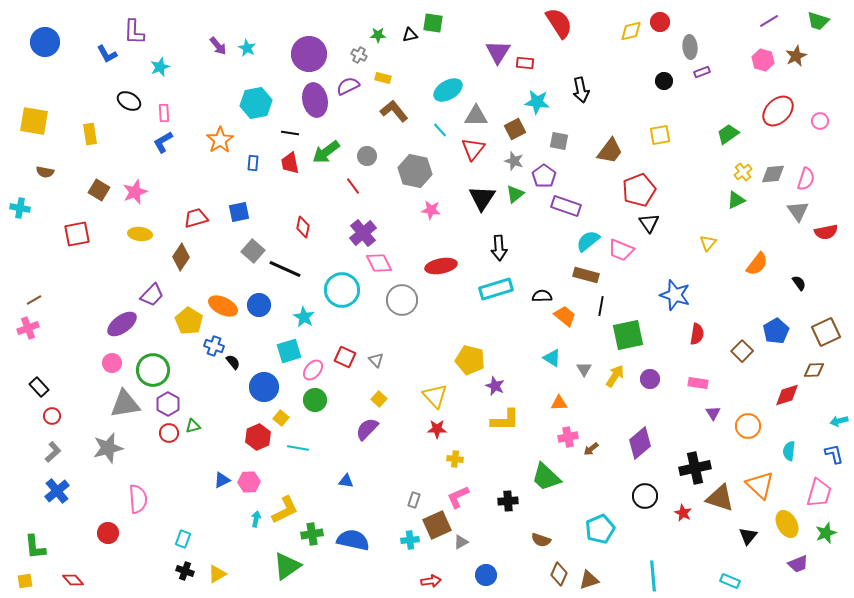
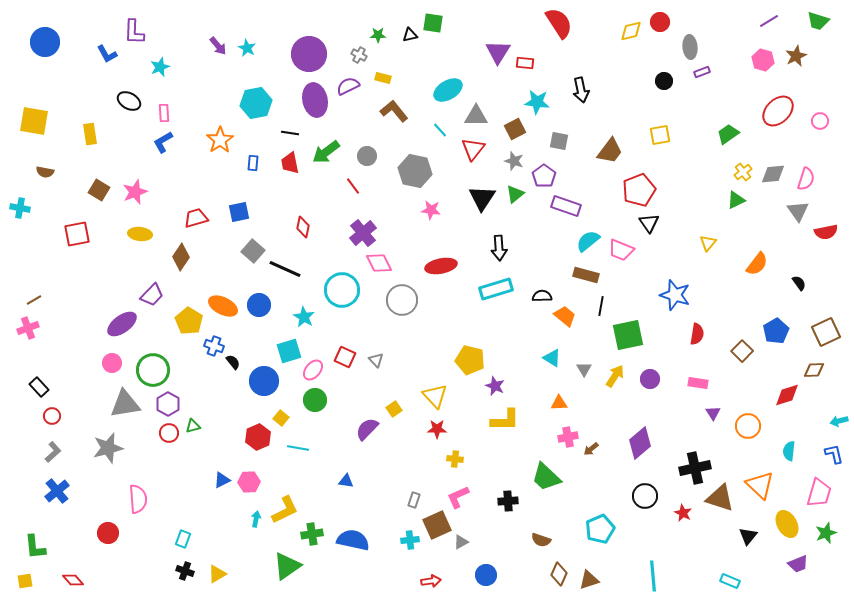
blue circle at (264, 387): moved 6 px up
yellow square at (379, 399): moved 15 px right, 10 px down; rotated 14 degrees clockwise
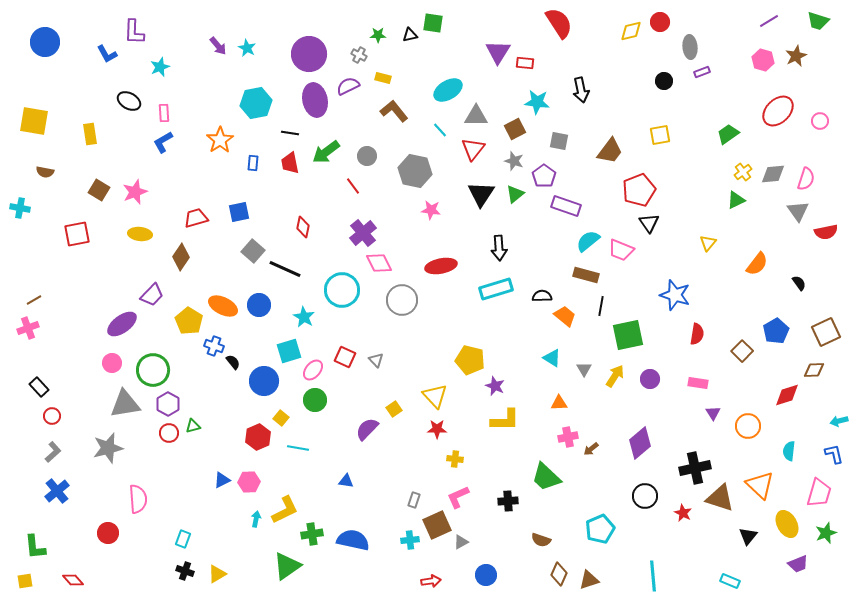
black triangle at (482, 198): moved 1 px left, 4 px up
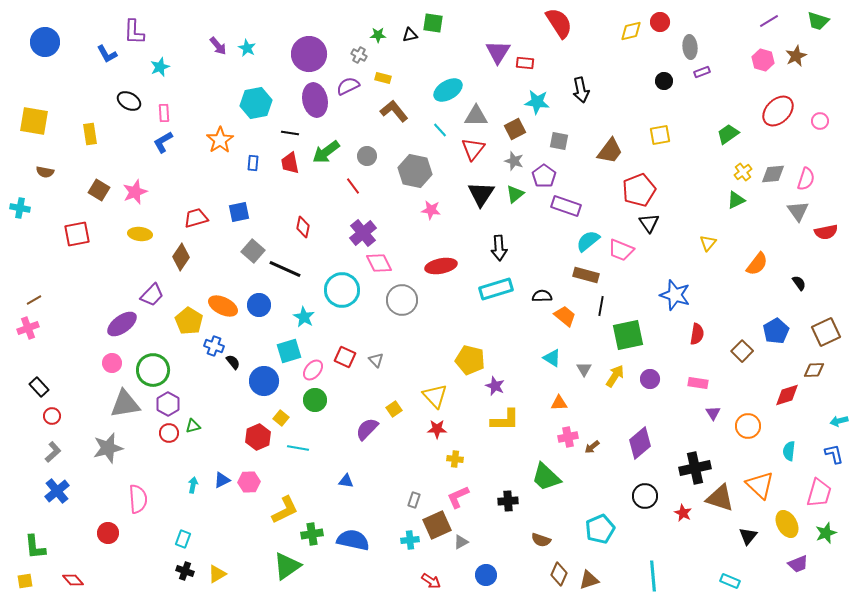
brown arrow at (591, 449): moved 1 px right, 2 px up
cyan arrow at (256, 519): moved 63 px left, 34 px up
red arrow at (431, 581): rotated 42 degrees clockwise
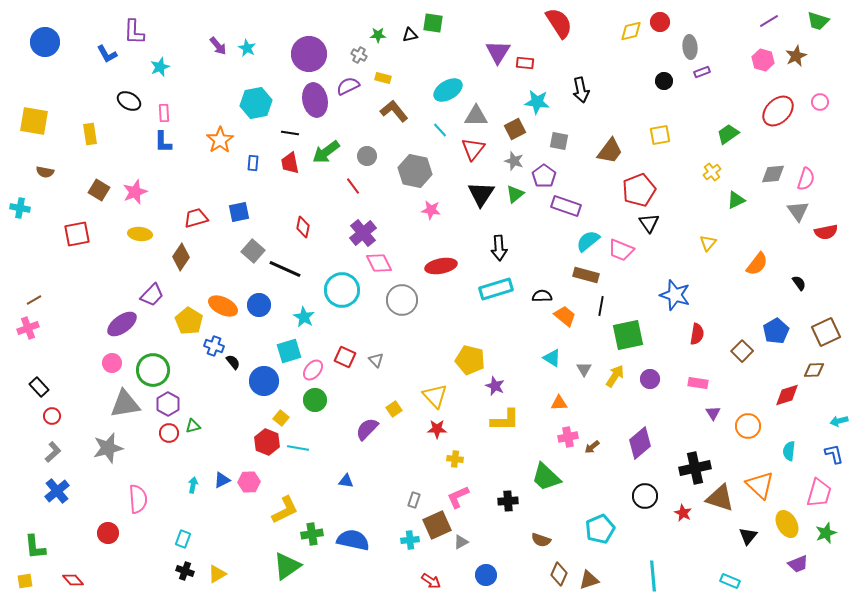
pink circle at (820, 121): moved 19 px up
blue L-shape at (163, 142): rotated 60 degrees counterclockwise
yellow cross at (743, 172): moved 31 px left
red hexagon at (258, 437): moved 9 px right, 5 px down; rotated 15 degrees counterclockwise
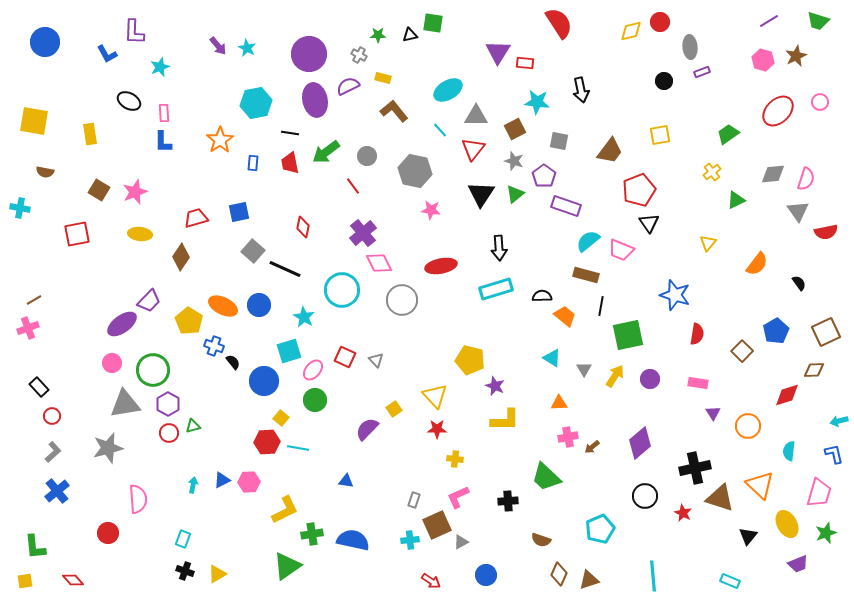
purple trapezoid at (152, 295): moved 3 px left, 6 px down
red hexagon at (267, 442): rotated 25 degrees counterclockwise
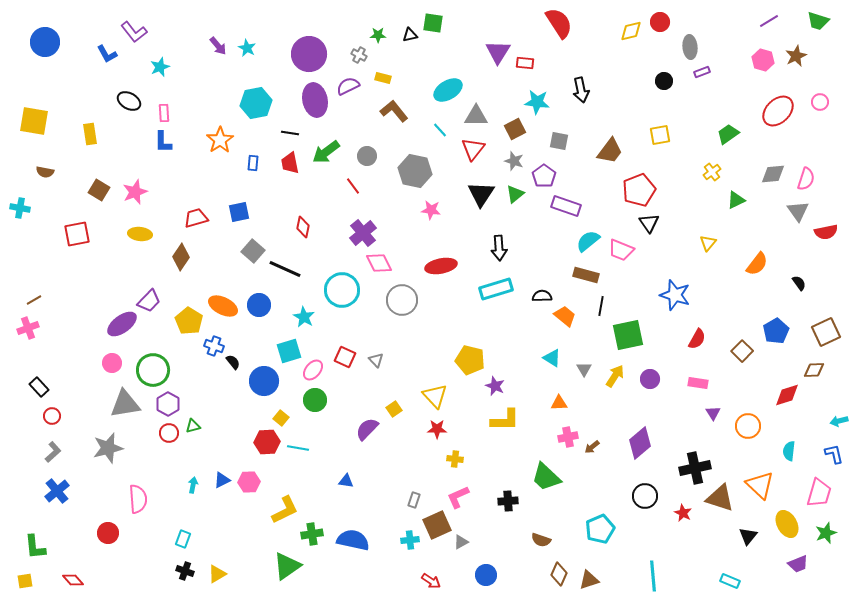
purple L-shape at (134, 32): rotated 40 degrees counterclockwise
red semicircle at (697, 334): moved 5 px down; rotated 20 degrees clockwise
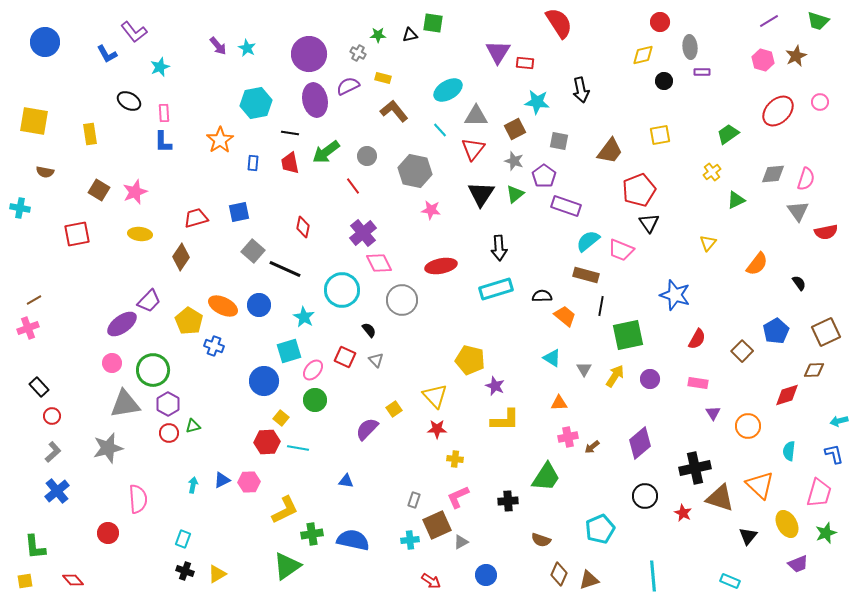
yellow diamond at (631, 31): moved 12 px right, 24 px down
gray cross at (359, 55): moved 1 px left, 2 px up
purple rectangle at (702, 72): rotated 21 degrees clockwise
black semicircle at (233, 362): moved 136 px right, 32 px up
green trapezoid at (546, 477): rotated 100 degrees counterclockwise
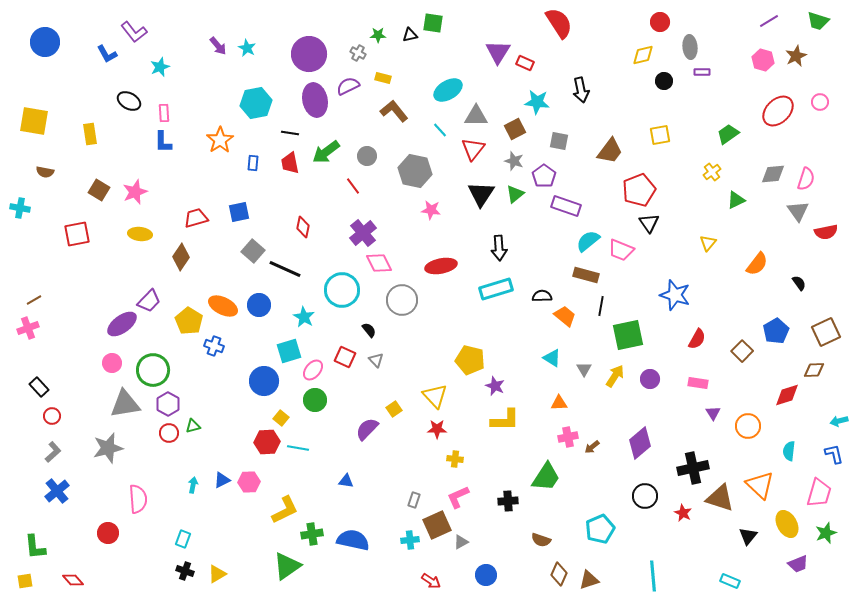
red rectangle at (525, 63): rotated 18 degrees clockwise
black cross at (695, 468): moved 2 px left
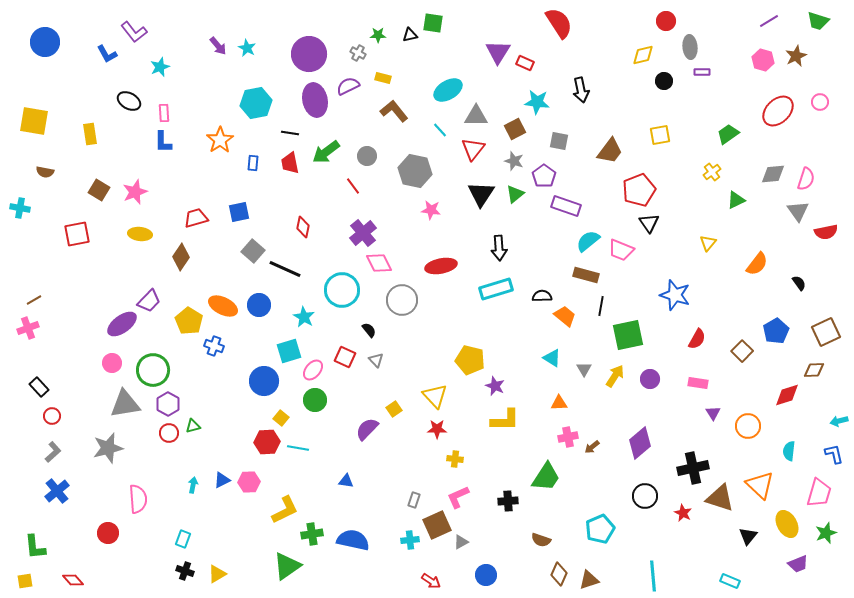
red circle at (660, 22): moved 6 px right, 1 px up
